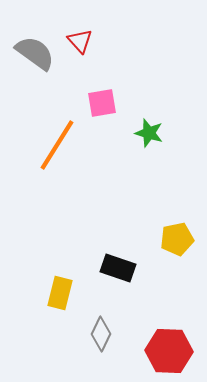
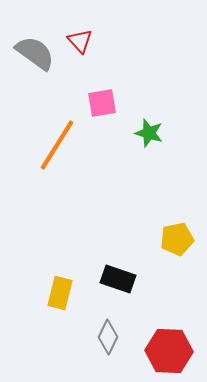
black rectangle: moved 11 px down
gray diamond: moved 7 px right, 3 px down
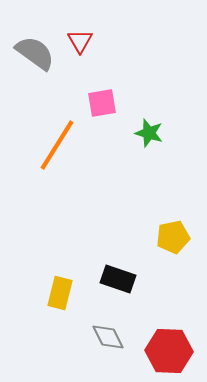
red triangle: rotated 12 degrees clockwise
yellow pentagon: moved 4 px left, 2 px up
gray diamond: rotated 52 degrees counterclockwise
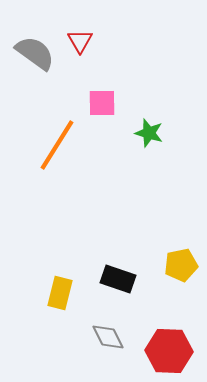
pink square: rotated 8 degrees clockwise
yellow pentagon: moved 8 px right, 28 px down
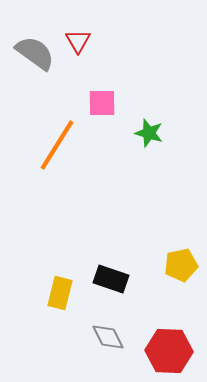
red triangle: moved 2 px left
black rectangle: moved 7 px left
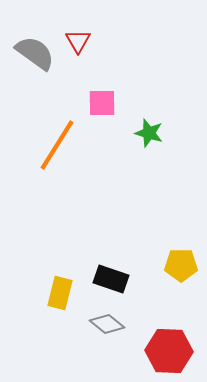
yellow pentagon: rotated 12 degrees clockwise
gray diamond: moved 1 px left, 13 px up; rotated 24 degrees counterclockwise
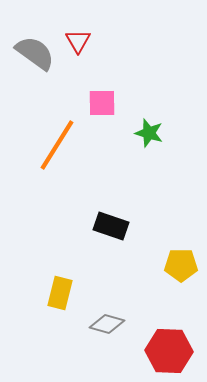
black rectangle: moved 53 px up
gray diamond: rotated 24 degrees counterclockwise
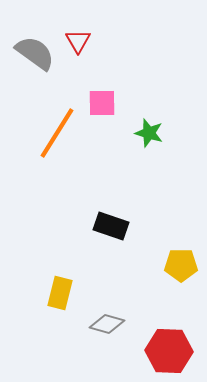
orange line: moved 12 px up
